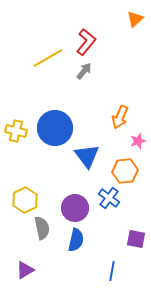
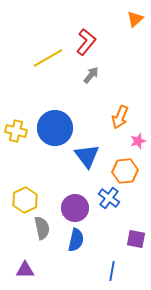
gray arrow: moved 7 px right, 4 px down
purple triangle: rotated 30 degrees clockwise
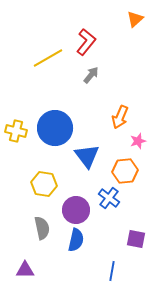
yellow hexagon: moved 19 px right, 16 px up; rotated 25 degrees counterclockwise
purple circle: moved 1 px right, 2 px down
